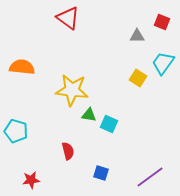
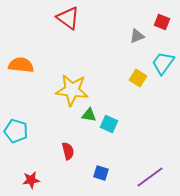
gray triangle: rotated 21 degrees counterclockwise
orange semicircle: moved 1 px left, 2 px up
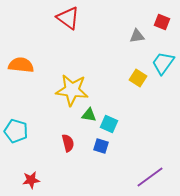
gray triangle: rotated 14 degrees clockwise
red semicircle: moved 8 px up
blue square: moved 27 px up
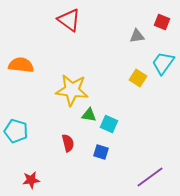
red triangle: moved 1 px right, 2 px down
blue square: moved 6 px down
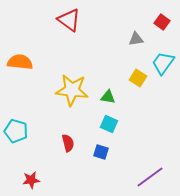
red square: rotated 14 degrees clockwise
gray triangle: moved 1 px left, 3 px down
orange semicircle: moved 1 px left, 3 px up
green triangle: moved 19 px right, 18 px up
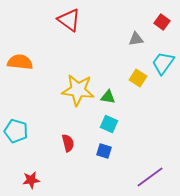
yellow star: moved 6 px right
blue square: moved 3 px right, 1 px up
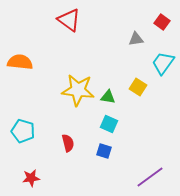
yellow square: moved 9 px down
cyan pentagon: moved 7 px right
red star: moved 2 px up
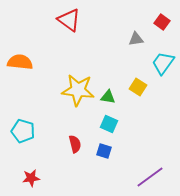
red semicircle: moved 7 px right, 1 px down
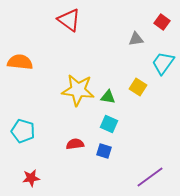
red semicircle: rotated 84 degrees counterclockwise
